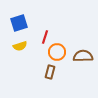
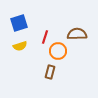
orange circle: moved 1 px right, 1 px up
brown semicircle: moved 6 px left, 22 px up
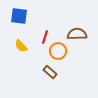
blue square: moved 7 px up; rotated 24 degrees clockwise
yellow semicircle: moved 1 px right; rotated 64 degrees clockwise
brown rectangle: rotated 64 degrees counterclockwise
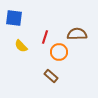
blue square: moved 5 px left, 2 px down
orange circle: moved 1 px right, 1 px down
brown rectangle: moved 1 px right, 4 px down
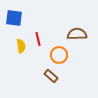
red line: moved 7 px left, 2 px down; rotated 32 degrees counterclockwise
yellow semicircle: rotated 144 degrees counterclockwise
orange circle: moved 3 px down
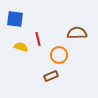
blue square: moved 1 px right, 1 px down
brown semicircle: moved 1 px up
yellow semicircle: moved 1 px down; rotated 64 degrees counterclockwise
brown rectangle: rotated 64 degrees counterclockwise
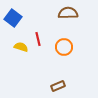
blue square: moved 2 px left, 1 px up; rotated 30 degrees clockwise
brown semicircle: moved 9 px left, 20 px up
orange circle: moved 5 px right, 8 px up
brown rectangle: moved 7 px right, 10 px down
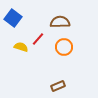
brown semicircle: moved 8 px left, 9 px down
red line: rotated 56 degrees clockwise
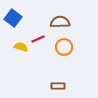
red line: rotated 24 degrees clockwise
brown rectangle: rotated 24 degrees clockwise
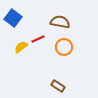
brown semicircle: rotated 12 degrees clockwise
yellow semicircle: rotated 56 degrees counterclockwise
brown rectangle: rotated 32 degrees clockwise
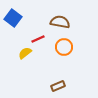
yellow semicircle: moved 4 px right, 6 px down
brown rectangle: rotated 56 degrees counterclockwise
